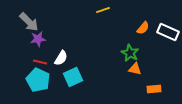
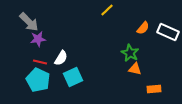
yellow line: moved 4 px right; rotated 24 degrees counterclockwise
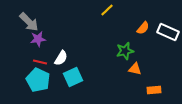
green star: moved 5 px left, 2 px up; rotated 30 degrees clockwise
orange rectangle: moved 1 px down
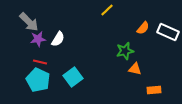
white semicircle: moved 3 px left, 19 px up
cyan square: rotated 12 degrees counterclockwise
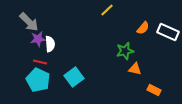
white semicircle: moved 8 px left, 5 px down; rotated 35 degrees counterclockwise
cyan square: moved 1 px right
orange rectangle: rotated 32 degrees clockwise
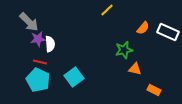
green star: moved 1 px left, 1 px up
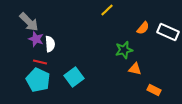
purple star: moved 2 px left; rotated 28 degrees clockwise
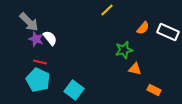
white semicircle: moved 6 px up; rotated 35 degrees counterclockwise
cyan square: moved 13 px down; rotated 18 degrees counterclockwise
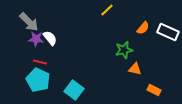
purple star: rotated 14 degrees counterclockwise
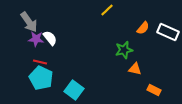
gray arrow: rotated 10 degrees clockwise
cyan pentagon: moved 3 px right, 2 px up
